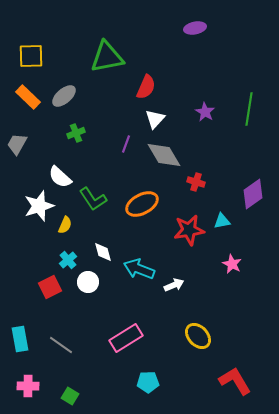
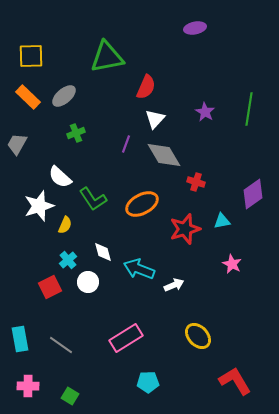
red star: moved 4 px left, 1 px up; rotated 8 degrees counterclockwise
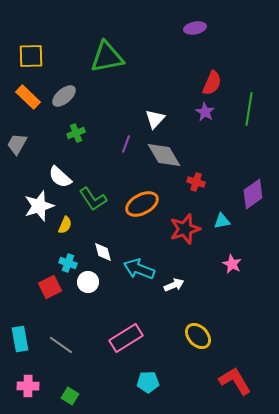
red semicircle: moved 66 px right, 4 px up
cyan cross: moved 3 px down; rotated 30 degrees counterclockwise
